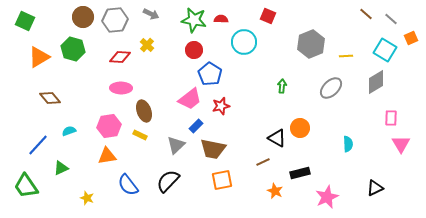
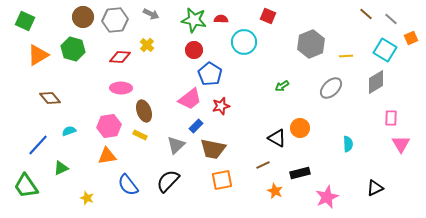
orange triangle at (39, 57): moved 1 px left, 2 px up
green arrow at (282, 86): rotated 128 degrees counterclockwise
brown line at (263, 162): moved 3 px down
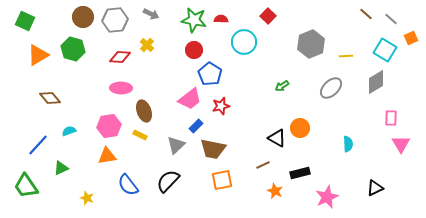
red square at (268, 16): rotated 21 degrees clockwise
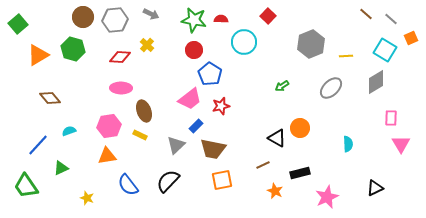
green square at (25, 21): moved 7 px left, 3 px down; rotated 24 degrees clockwise
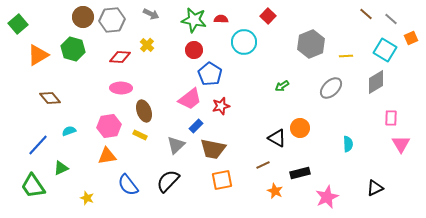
gray hexagon at (115, 20): moved 3 px left
green trapezoid at (26, 186): moved 7 px right
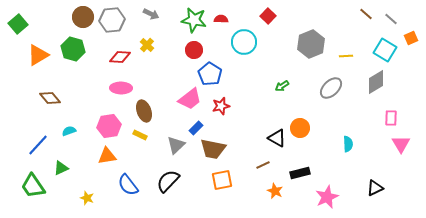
blue rectangle at (196, 126): moved 2 px down
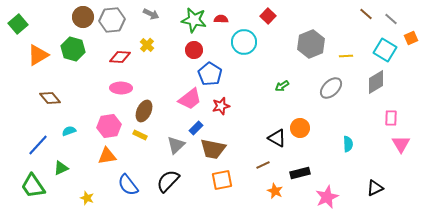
brown ellipse at (144, 111): rotated 45 degrees clockwise
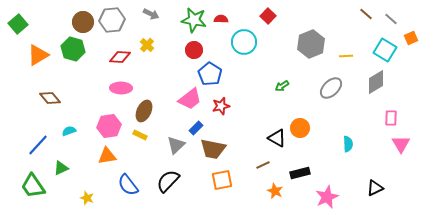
brown circle at (83, 17): moved 5 px down
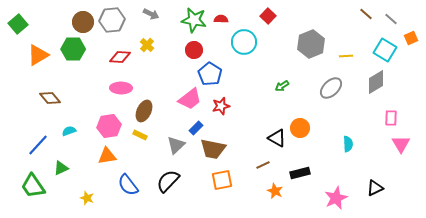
green hexagon at (73, 49): rotated 15 degrees counterclockwise
pink star at (327, 197): moved 9 px right, 1 px down
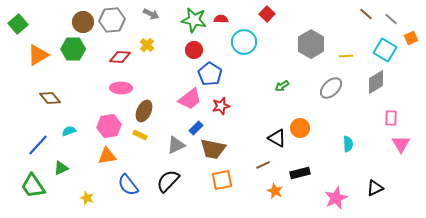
red square at (268, 16): moved 1 px left, 2 px up
gray hexagon at (311, 44): rotated 8 degrees counterclockwise
gray triangle at (176, 145): rotated 18 degrees clockwise
